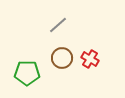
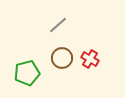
green pentagon: rotated 15 degrees counterclockwise
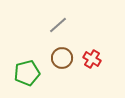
red cross: moved 2 px right
